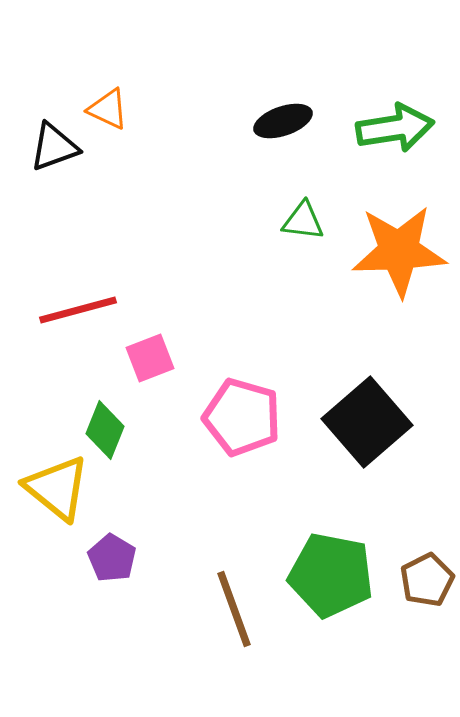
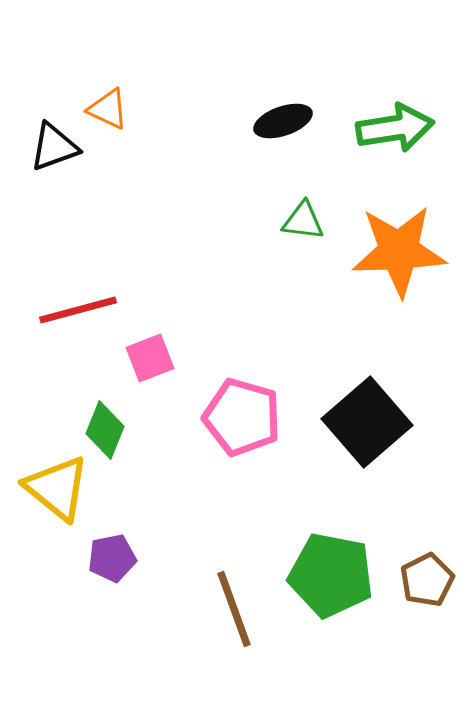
purple pentagon: rotated 30 degrees clockwise
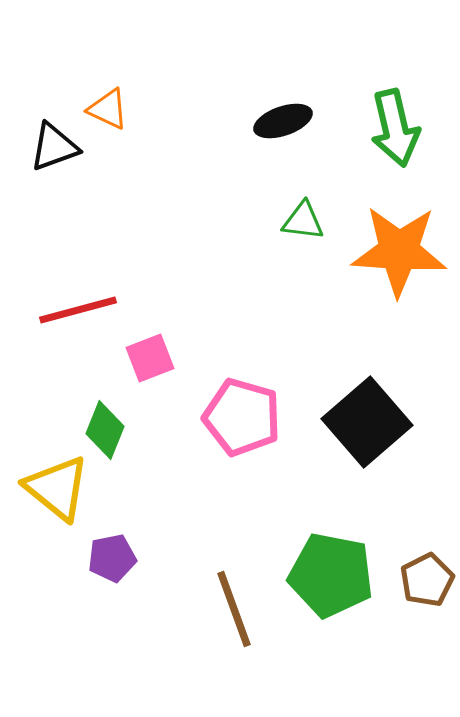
green arrow: rotated 86 degrees clockwise
orange star: rotated 6 degrees clockwise
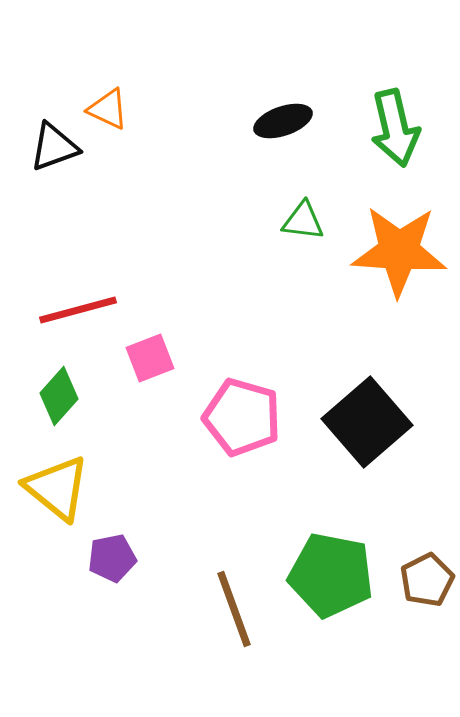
green diamond: moved 46 px left, 34 px up; rotated 20 degrees clockwise
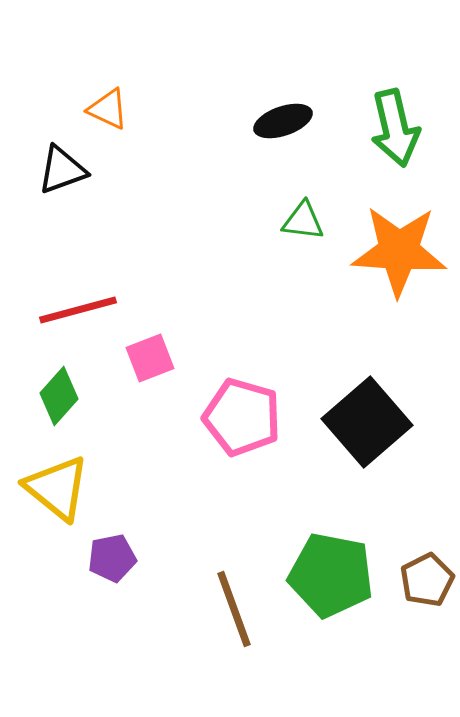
black triangle: moved 8 px right, 23 px down
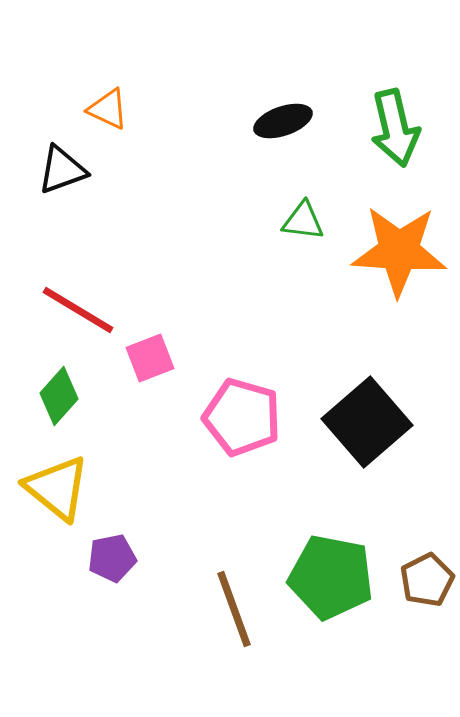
red line: rotated 46 degrees clockwise
green pentagon: moved 2 px down
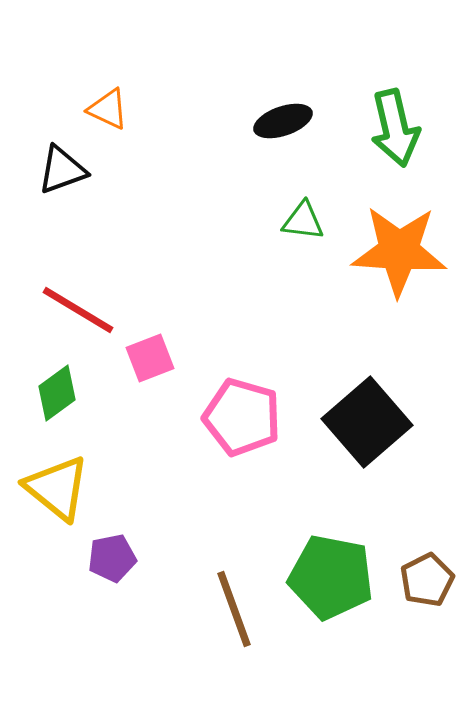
green diamond: moved 2 px left, 3 px up; rotated 12 degrees clockwise
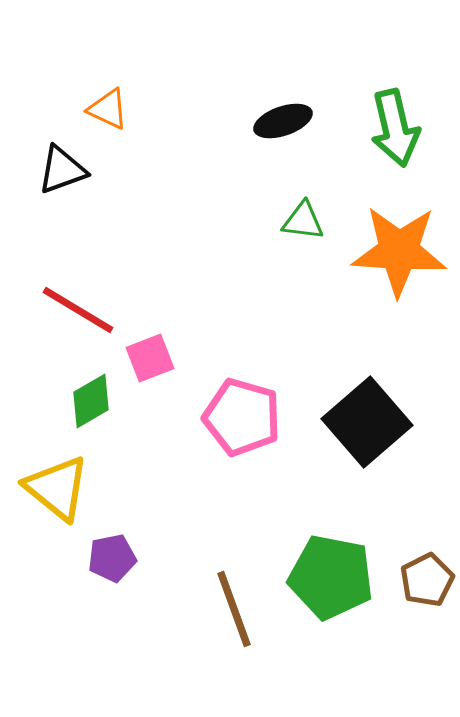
green diamond: moved 34 px right, 8 px down; rotated 6 degrees clockwise
